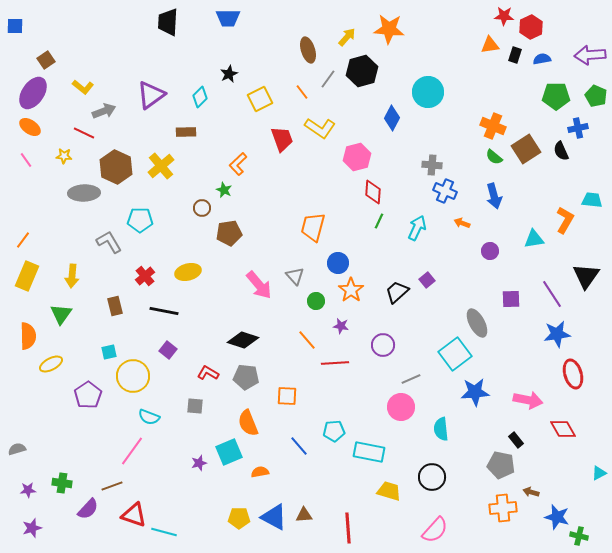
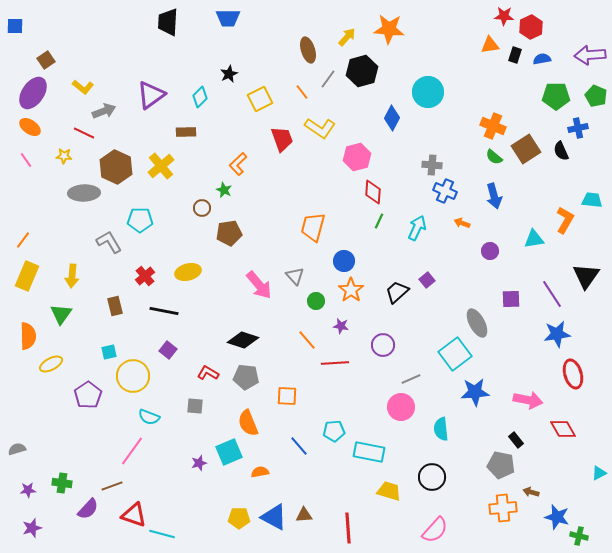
blue circle at (338, 263): moved 6 px right, 2 px up
cyan line at (164, 532): moved 2 px left, 2 px down
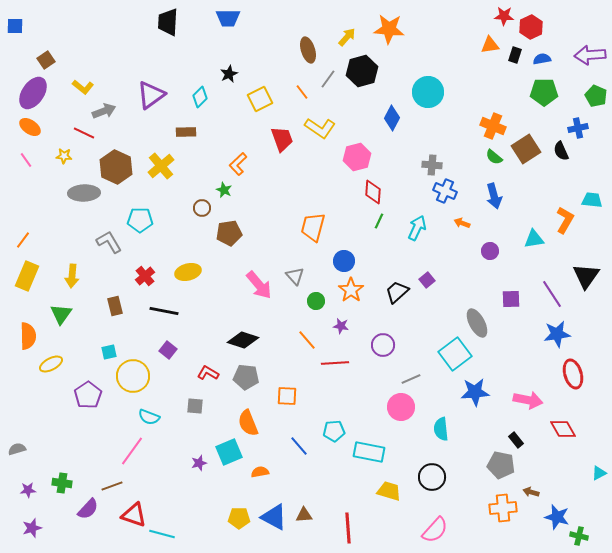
green pentagon at (556, 96): moved 12 px left, 4 px up
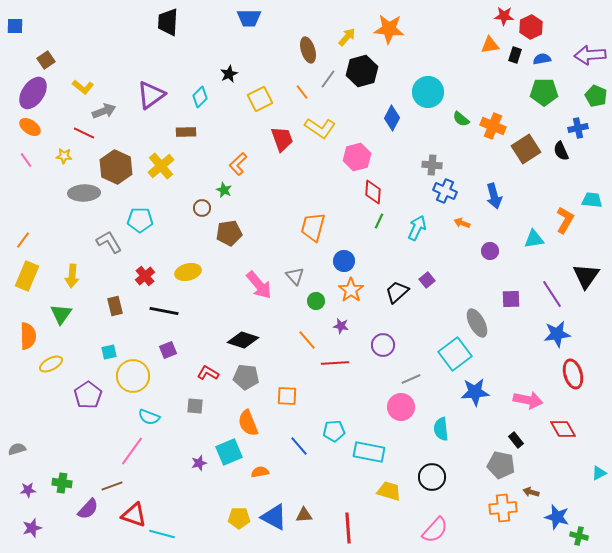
blue trapezoid at (228, 18): moved 21 px right
green semicircle at (494, 157): moved 33 px left, 38 px up
purple square at (168, 350): rotated 30 degrees clockwise
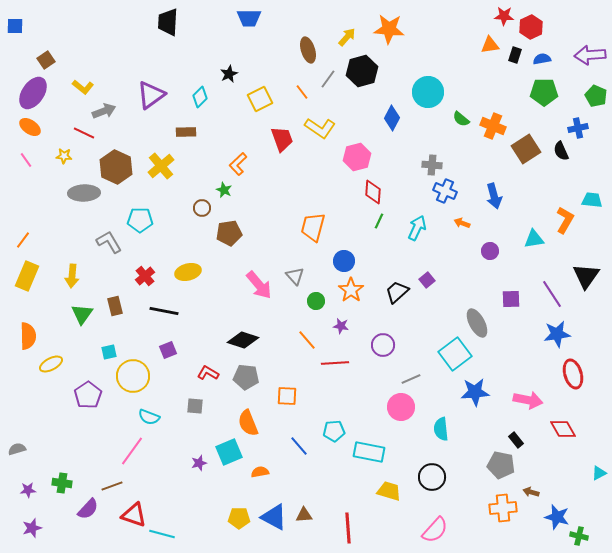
green triangle at (61, 314): moved 21 px right
